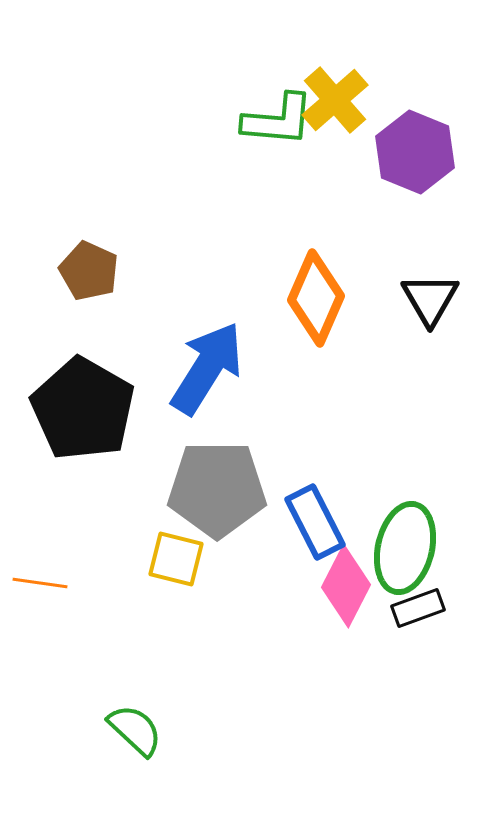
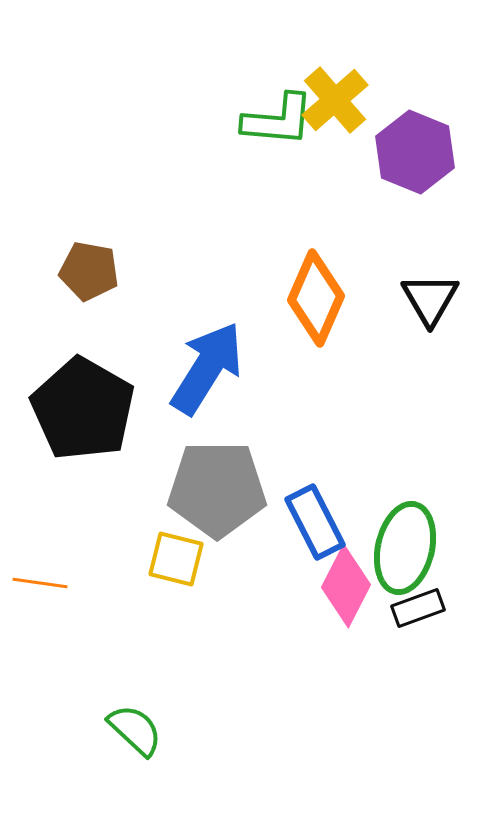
brown pentagon: rotated 14 degrees counterclockwise
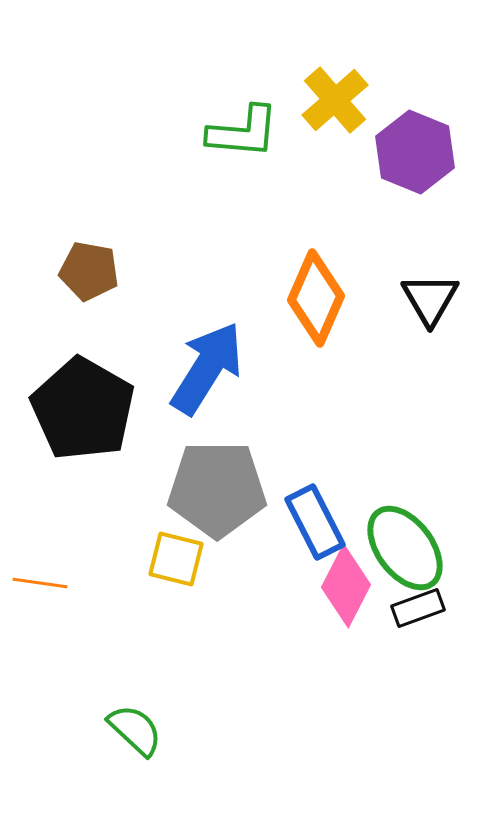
green L-shape: moved 35 px left, 12 px down
green ellipse: rotated 50 degrees counterclockwise
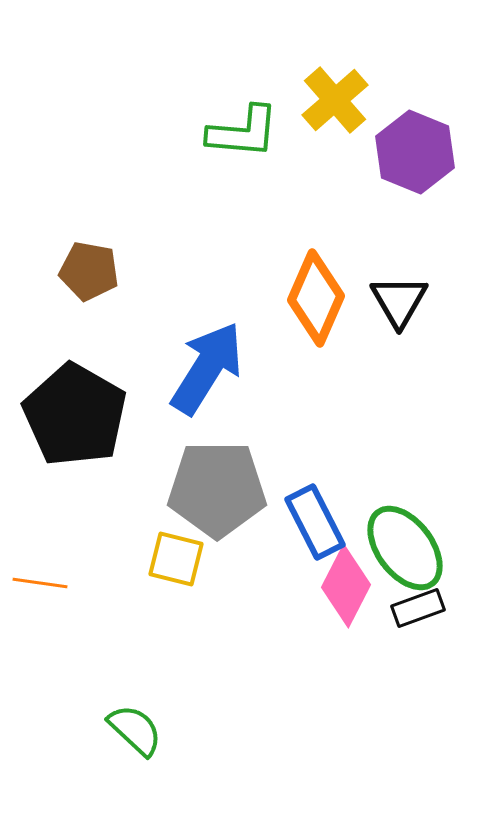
black triangle: moved 31 px left, 2 px down
black pentagon: moved 8 px left, 6 px down
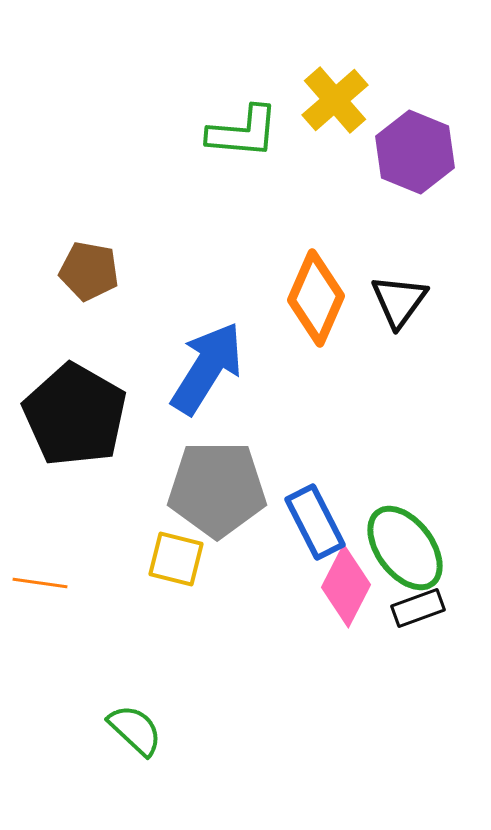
black triangle: rotated 6 degrees clockwise
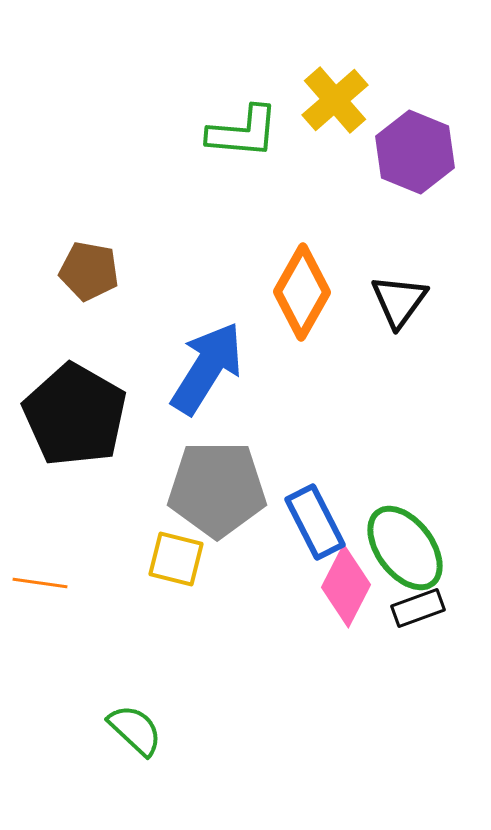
orange diamond: moved 14 px left, 6 px up; rotated 6 degrees clockwise
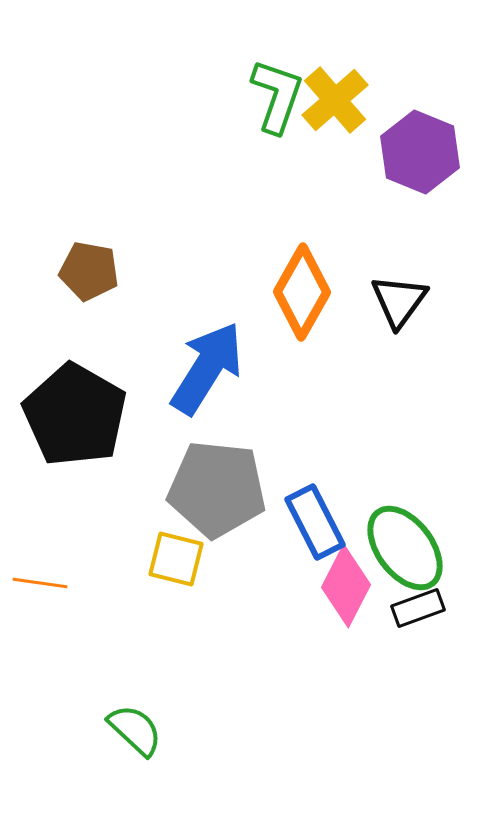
green L-shape: moved 34 px right, 36 px up; rotated 76 degrees counterclockwise
purple hexagon: moved 5 px right
gray pentagon: rotated 6 degrees clockwise
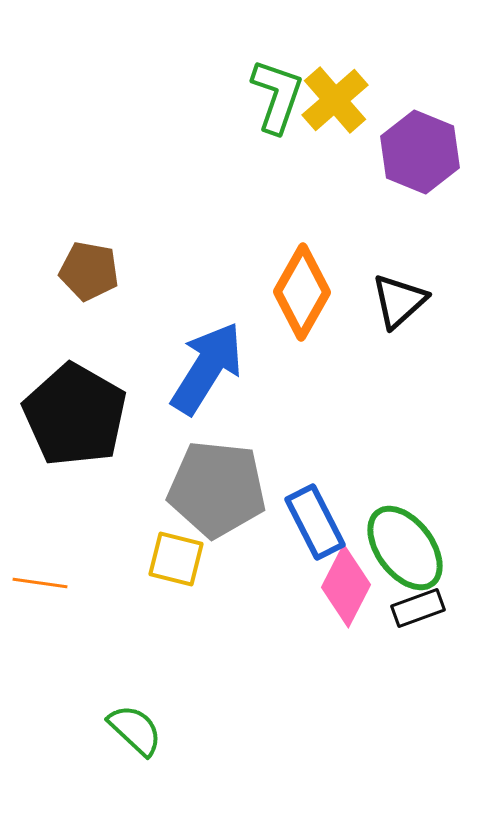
black triangle: rotated 12 degrees clockwise
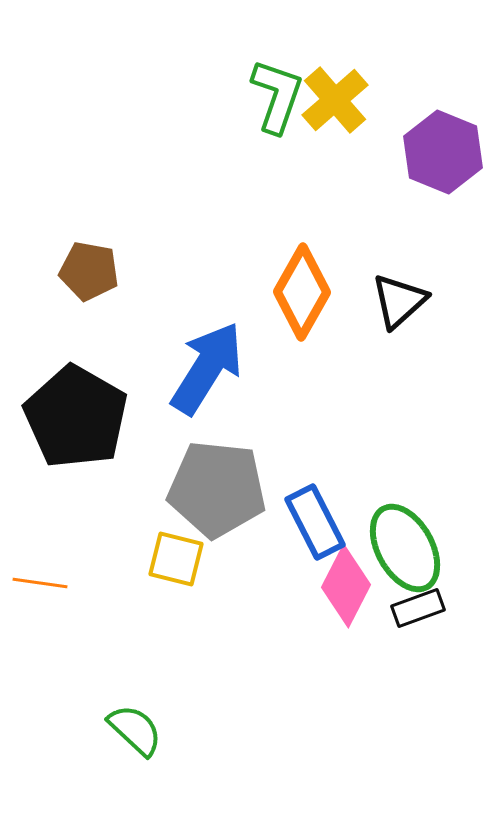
purple hexagon: moved 23 px right
black pentagon: moved 1 px right, 2 px down
green ellipse: rotated 8 degrees clockwise
